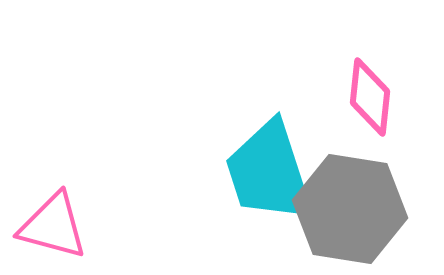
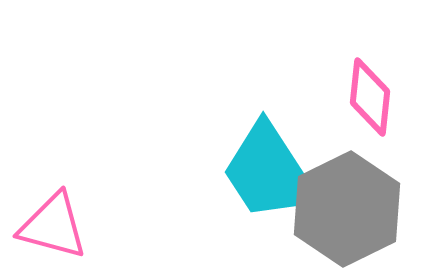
cyan trapezoid: rotated 15 degrees counterclockwise
gray hexagon: moved 3 px left; rotated 25 degrees clockwise
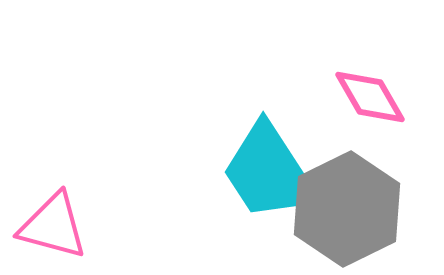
pink diamond: rotated 36 degrees counterclockwise
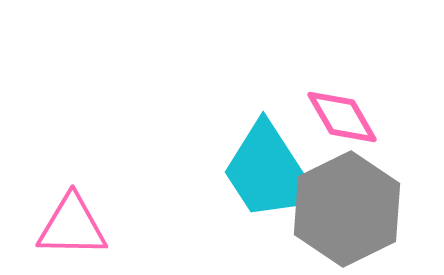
pink diamond: moved 28 px left, 20 px down
pink triangle: moved 19 px right; rotated 14 degrees counterclockwise
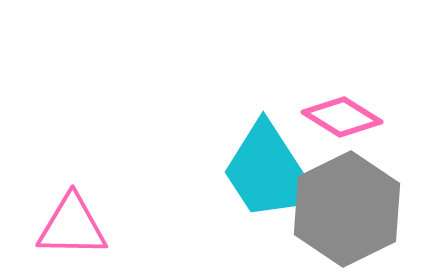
pink diamond: rotated 28 degrees counterclockwise
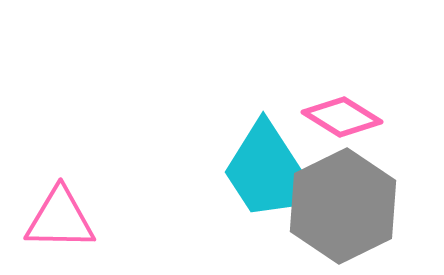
gray hexagon: moved 4 px left, 3 px up
pink triangle: moved 12 px left, 7 px up
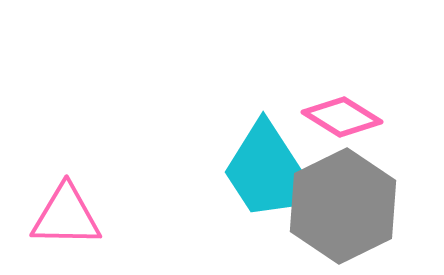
pink triangle: moved 6 px right, 3 px up
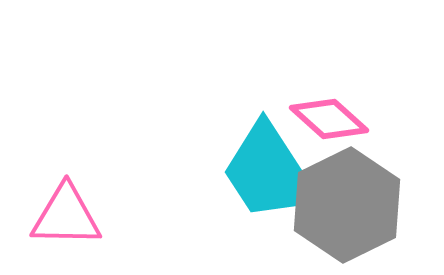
pink diamond: moved 13 px left, 2 px down; rotated 10 degrees clockwise
gray hexagon: moved 4 px right, 1 px up
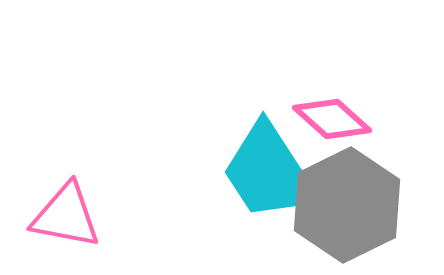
pink diamond: moved 3 px right
pink triangle: rotated 10 degrees clockwise
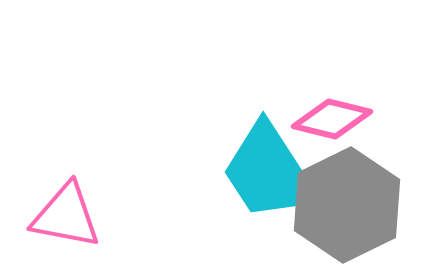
pink diamond: rotated 28 degrees counterclockwise
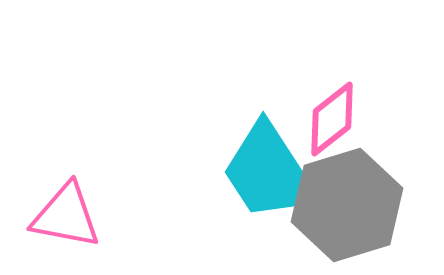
pink diamond: rotated 52 degrees counterclockwise
gray hexagon: rotated 9 degrees clockwise
